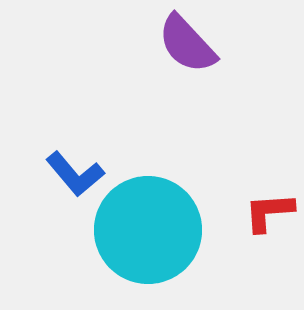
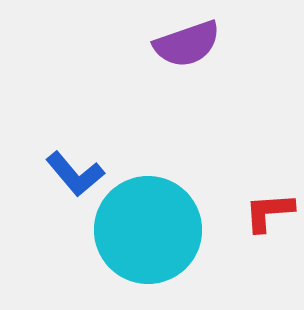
purple semicircle: rotated 66 degrees counterclockwise
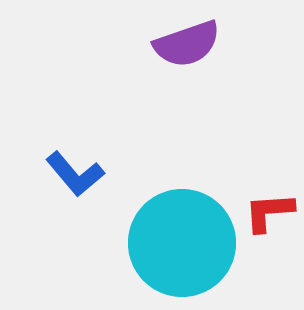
cyan circle: moved 34 px right, 13 px down
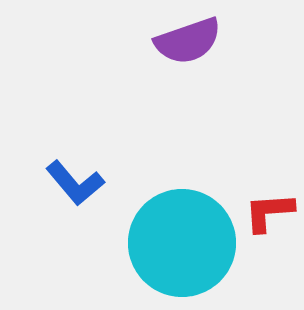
purple semicircle: moved 1 px right, 3 px up
blue L-shape: moved 9 px down
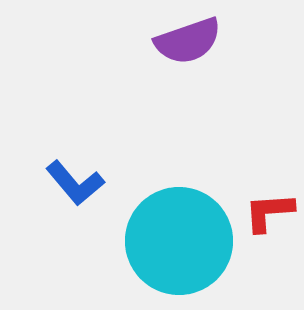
cyan circle: moved 3 px left, 2 px up
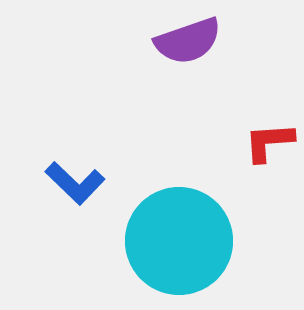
blue L-shape: rotated 6 degrees counterclockwise
red L-shape: moved 70 px up
